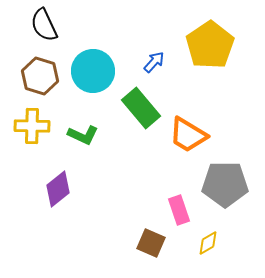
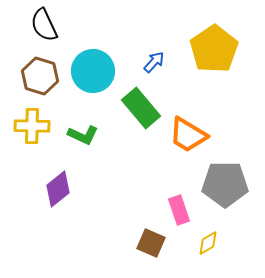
yellow pentagon: moved 4 px right, 4 px down
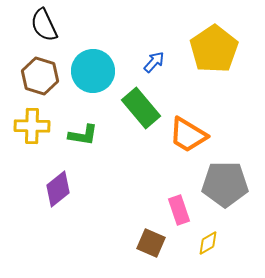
green L-shape: rotated 16 degrees counterclockwise
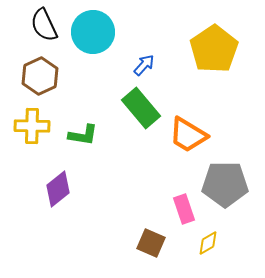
blue arrow: moved 10 px left, 3 px down
cyan circle: moved 39 px up
brown hexagon: rotated 18 degrees clockwise
pink rectangle: moved 5 px right, 1 px up
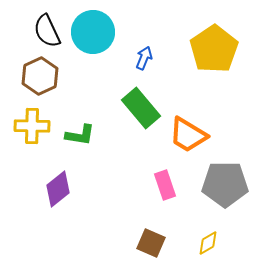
black semicircle: moved 3 px right, 6 px down
blue arrow: moved 7 px up; rotated 20 degrees counterclockwise
green L-shape: moved 3 px left
pink rectangle: moved 19 px left, 24 px up
